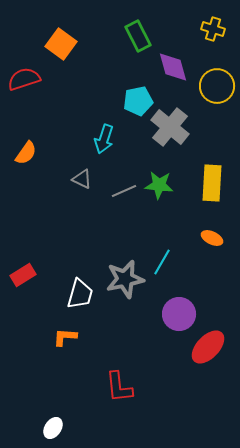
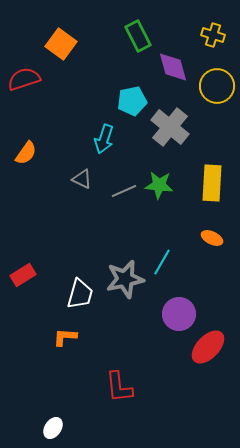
yellow cross: moved 6 px down
cyan pentagon: moved 6 px left
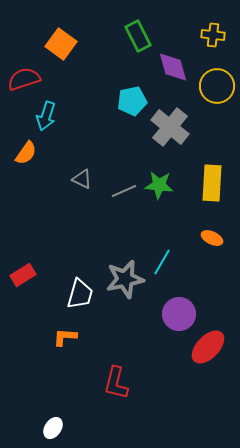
yellow cross: rotated 10 degrees counterclockwise
cyan arrow: moved 58 px left, 23 px up
red L-shape: moved 3 px left, 4 px up; rotated 20 degrees clockwise
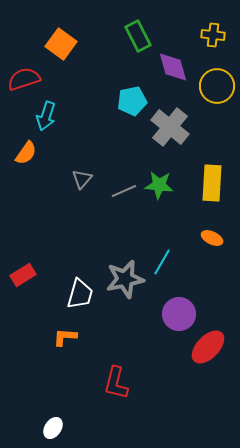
gray triangle: rotated 45 degrees clockwise
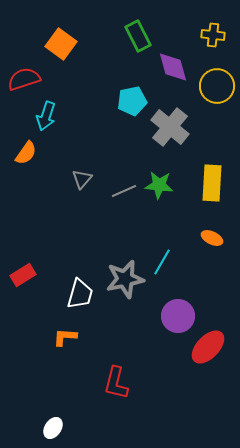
purple circle: moved 1 px left, 2 px down
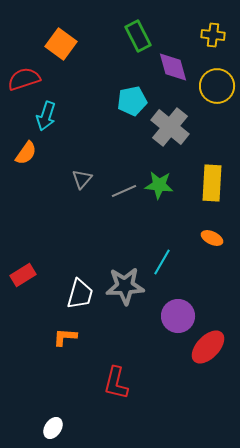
gray star: moved 7 px down; rotated 9 degrees clockwise
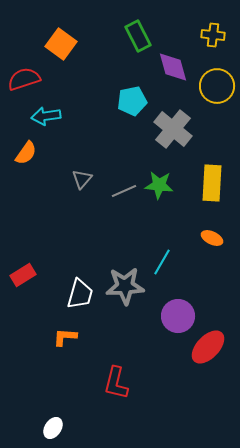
cyan arrow: rotated 64 degrees clockwise
gray cross: moved 3 px right, 2 px down
